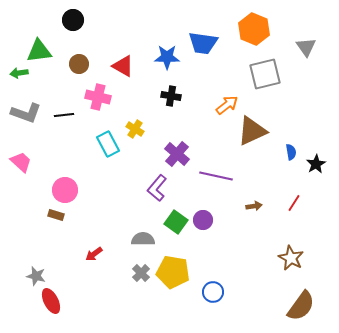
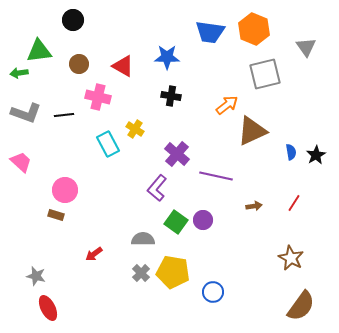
blue trapezoid: moved 7 px right, 11 px up
black star: moved 9 px up
red ellipse: moved 3 px left, 7 px down
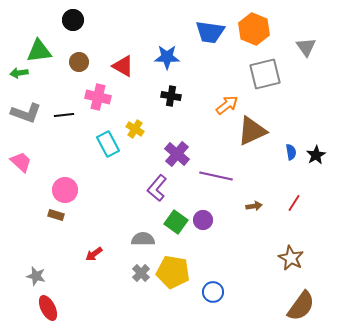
brown circle: moved 2 px up
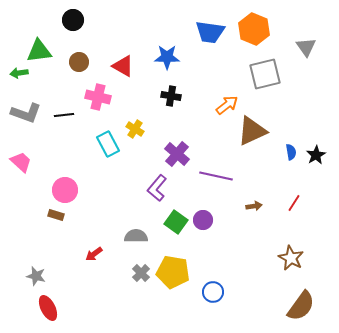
gray semicircle: moved 7 px left, 3 px up
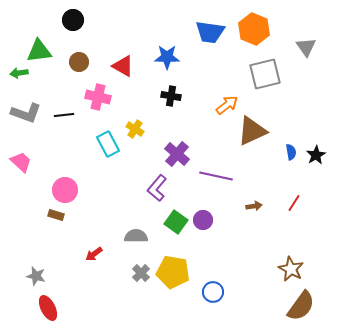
brown star: moved 11 px down
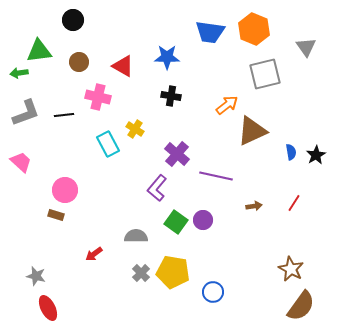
gray L-shape: rotated 40 degrees counterclockwise
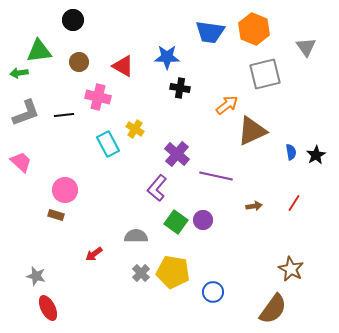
black cross: moved 9 px right, 8 px up
brown semicircle: moved 28 px left, 3 px down
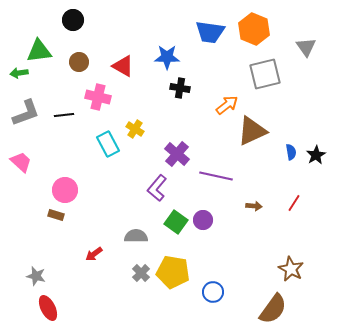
brown arrow: rotated 14 degrees clockwise
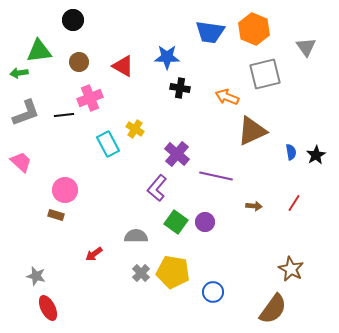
pink cross: moved 8 px left, 1 px down; rotated 35 degrees counterclockwise
orange arrow: moved 8 px up; rotated 120 degrees counterclockwise
purple circle: moved 2 px right, 2 px down
